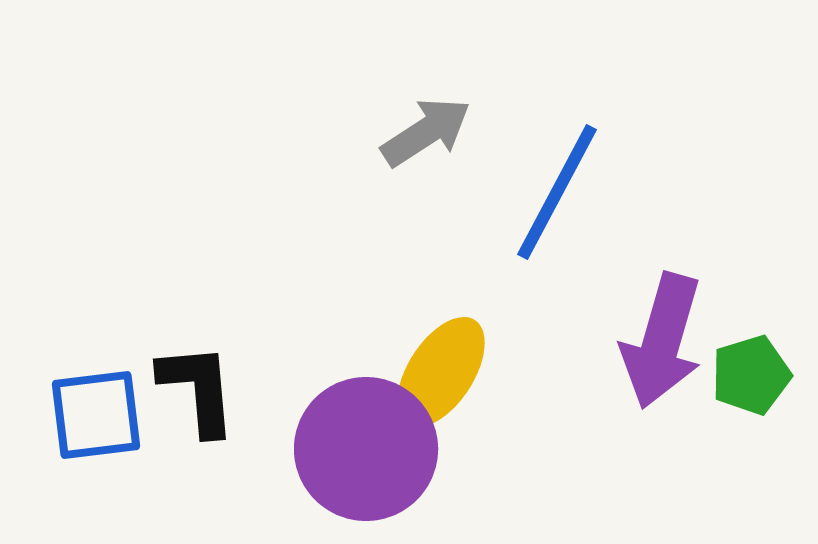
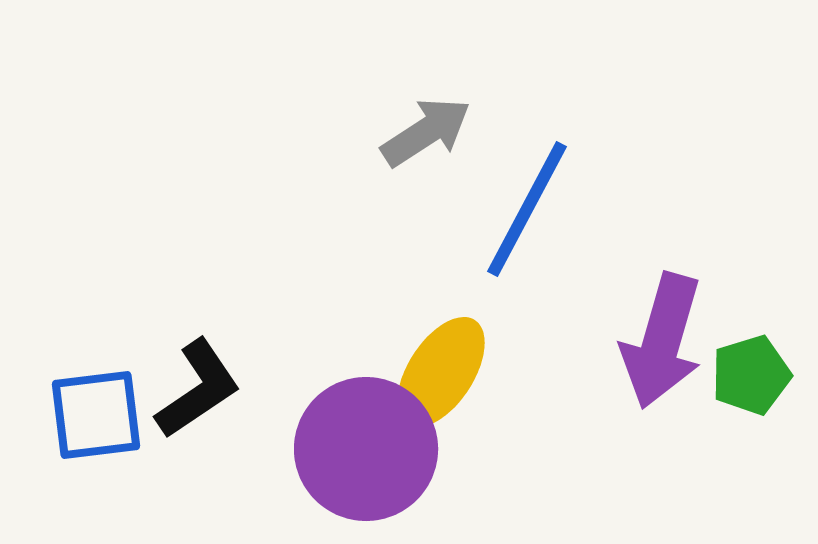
blue line: moved 30 px left, 17 px down
black L-shape: rotated 61 degrees clockwise
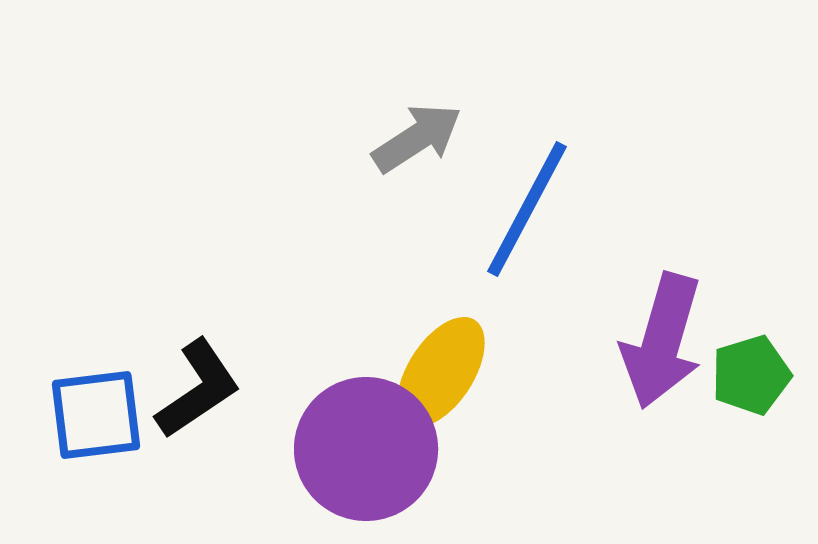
gray arrow: moved 9 px left, 6 px down
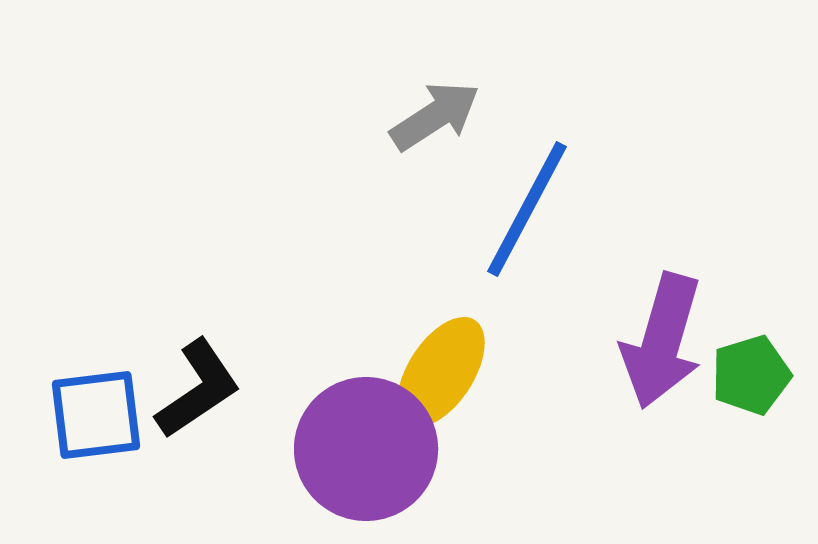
gray arrow: moved 18 px right, 22 px up
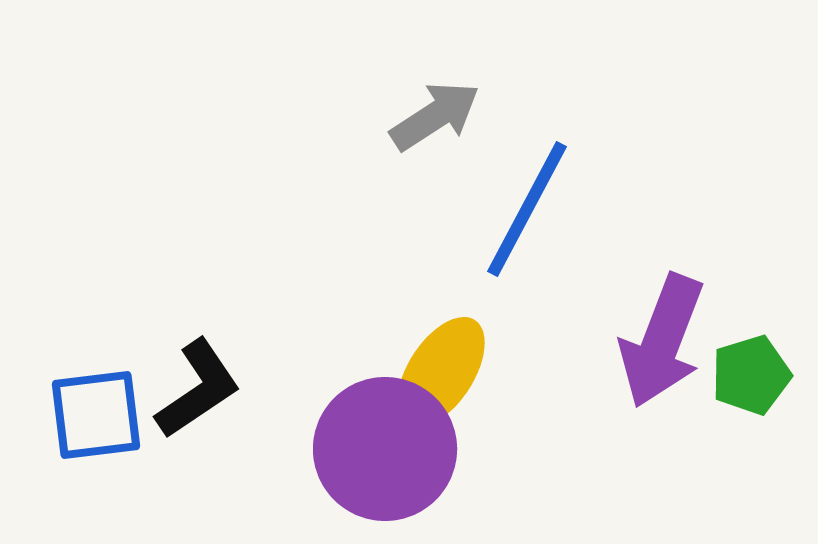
purple arrow: rotated 5 degrees clockwise
purple circle: moved 19 px right
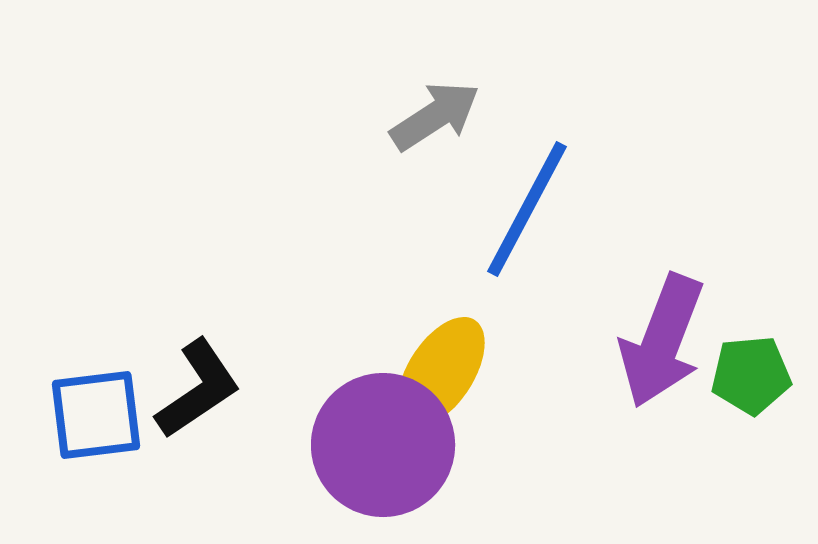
green pentagon: rotated 12 degrees clockwise
purple circle: moved 2 px left, 4 px up
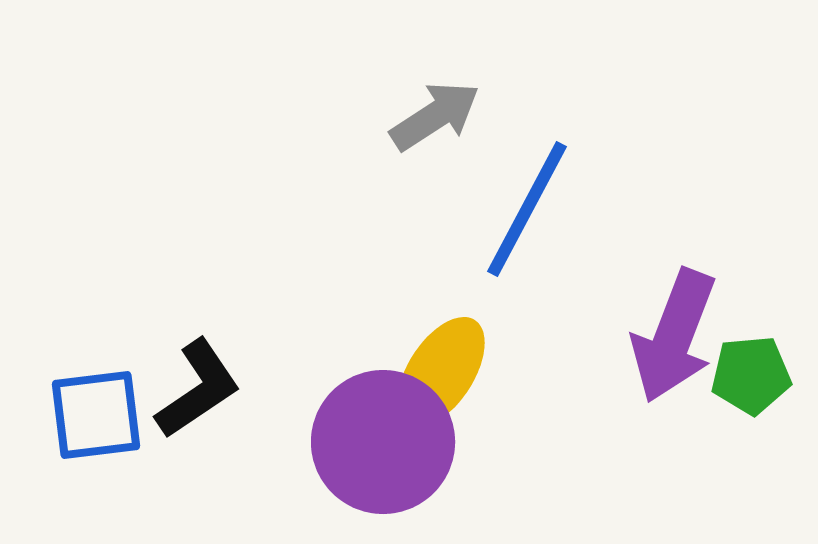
purple arrow: moved 12 px right, 5 px up
purple circle: moved 3 px up
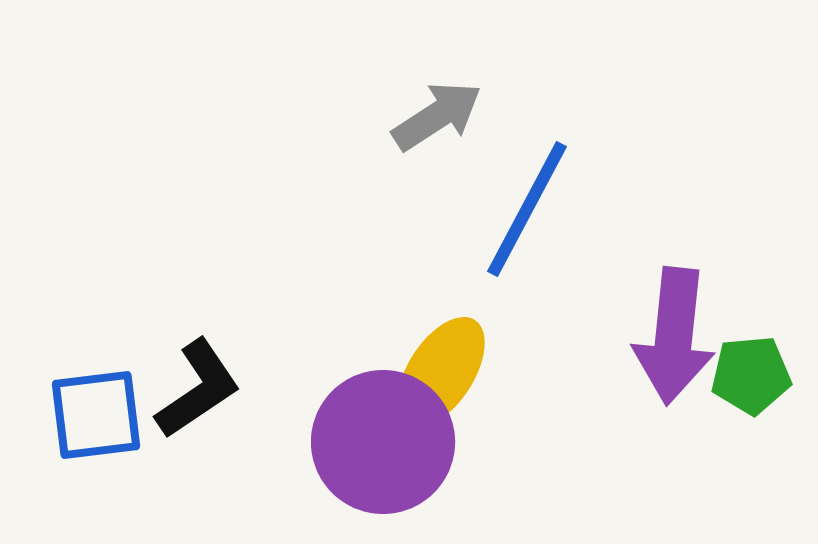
gray arrow: moved 2 px right
purple arrow: rotated 15 degrees counterclockwise
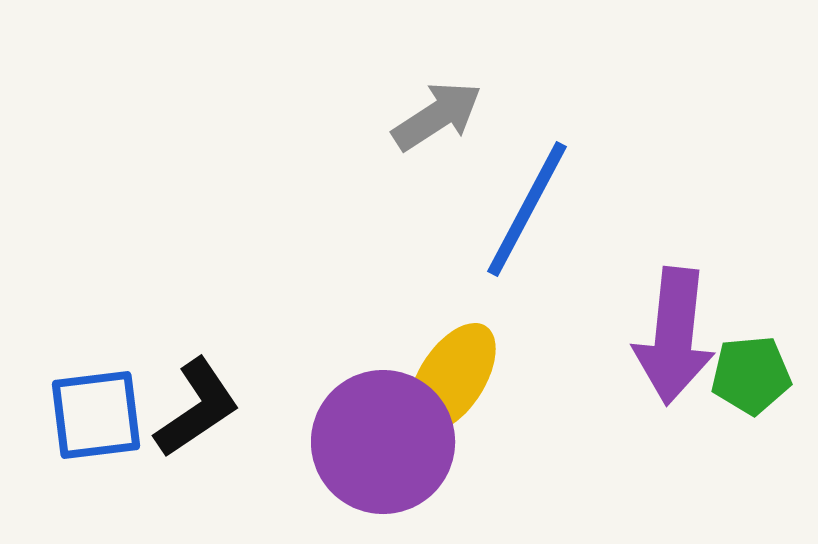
yellow ellipse: moved 11 px right, 6 px down
black L-shape: moved 1 px left, 19 px down
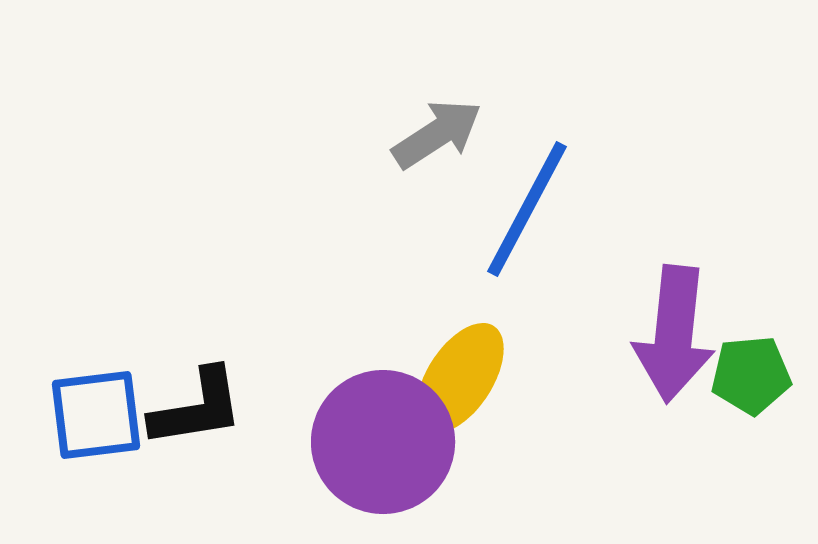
gray arrow: moved 18 px down
purple arrow: moved 2 px up
yellow ellipse: moved 8 px right
black L-shape: rotated 25 degrees clockwise
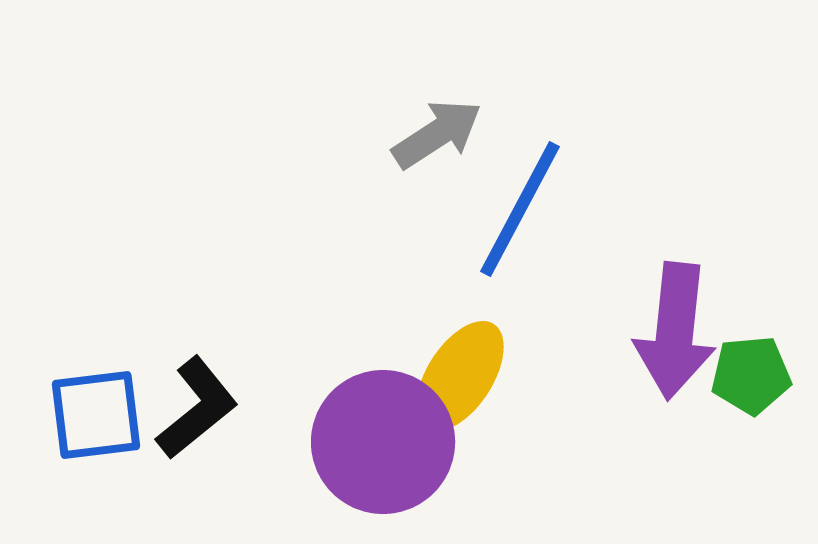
blue line: moved 7 px left
purple arrow: moved 1 px right, 3 px up
yellow ellipse: moved 2 px up
black L-shape: rotated 30 degrees counterclockwise
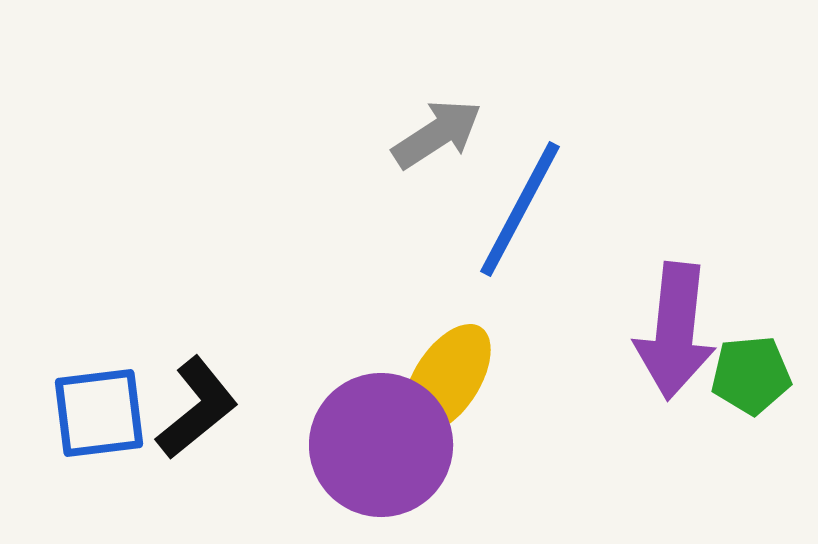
yellow ellipse: moved 13 px left, 3 px down
blue square: moved 3 px right, 2 px up
purple circle: moved 2 px left, 3 px down
